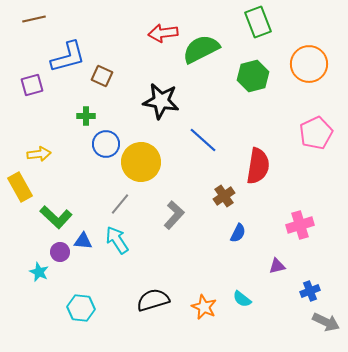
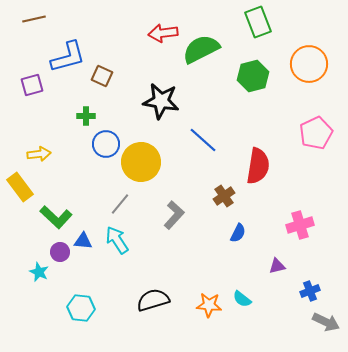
yellow rectangle: rotated 8 degrees counterclockwise
orange star: moved 5 px right, 2 px up; rotated 20 degrees counterclockwise
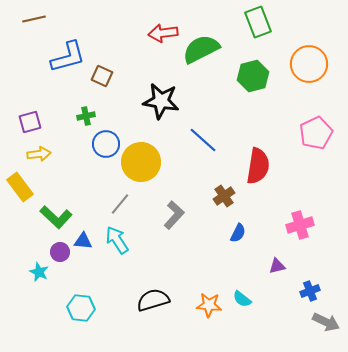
purple square: moved 2 px left, 37 px down
green cross: rotated 12 degrees counterclockwise
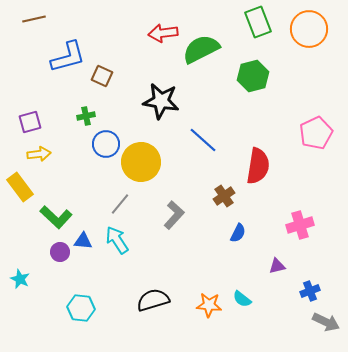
orange circle: moved 35 px up
cyan star: moved 19 px left, 7 px down
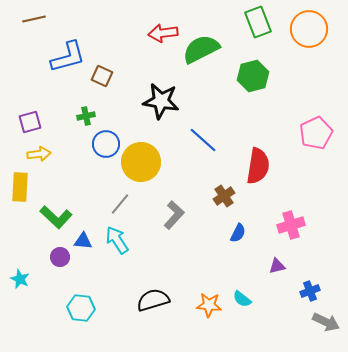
yellow rectangle: rotated 40 degrees clockwise
pink cross: moved 9 px left
purple circle: moved 5 px down
